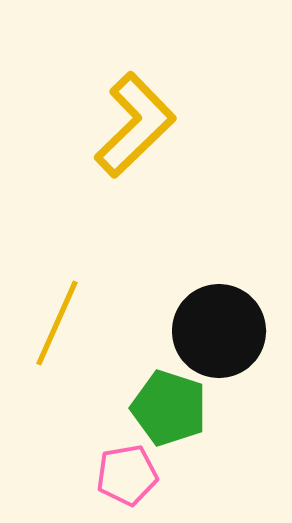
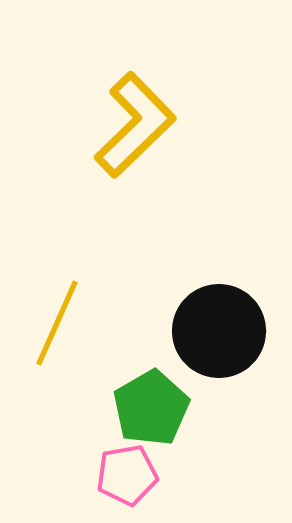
green pentagon: moved 18 px left; rotated 24 degrees clockwise
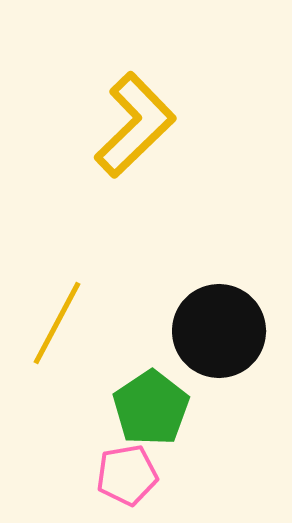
yellow line: rotated 4 degrees clockwise
green pentagon: rotated 4 degrees counterclockwise
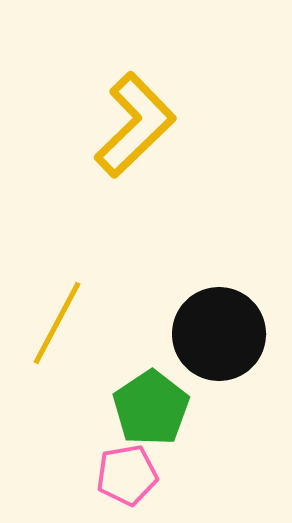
black circle: moved 3 px down
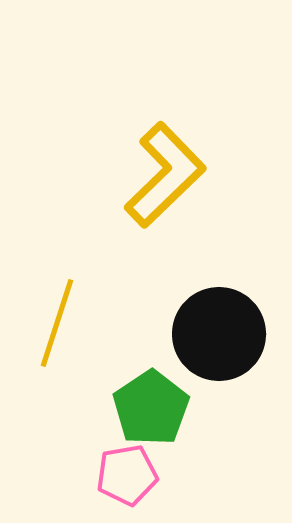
yellow L-shape: moved 30 px right, 50 px down
yellow line: rotated 10 degrees counterclockwise
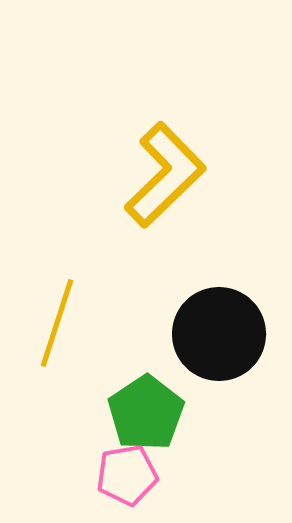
green pentagon: moved 5 px left, 5 px down
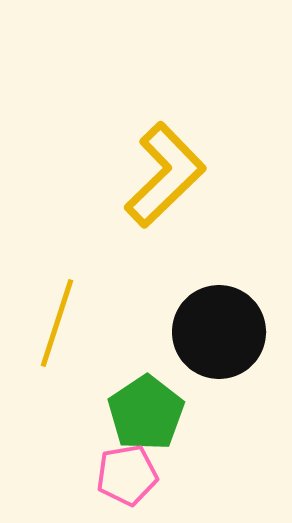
black circle: moved 2 px up
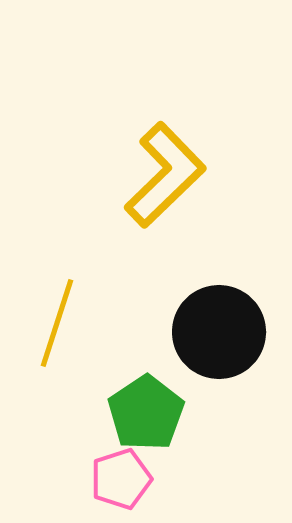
pink pentagon: moved 6 px left, 4 px down; rotated 8 degrees counterclockwise
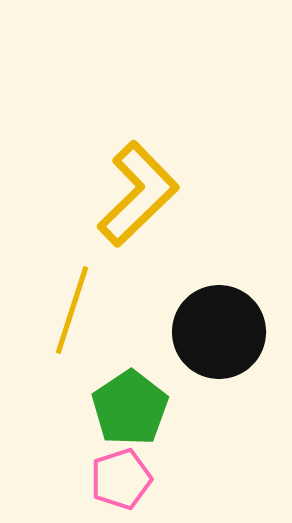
yellow L-shape: moved 27 px left, 19 px down
yellow line: moved 15 px right, 13 px up
green pentagon: moved 16 px left, 5 px up
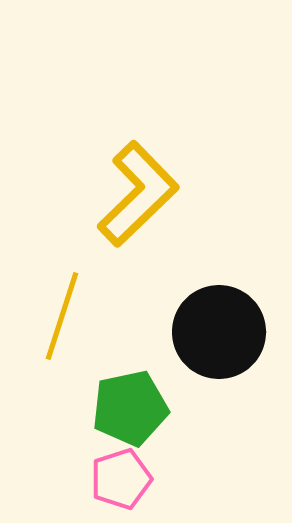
yellow line: moved 10 px left, 6 px down
green pentagon: rotated 22 degrees clockwise
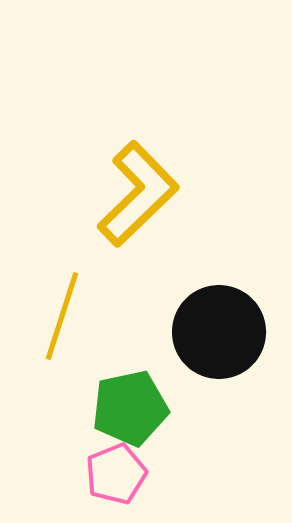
pink pentagon: moved 5 px left, 5 px up; rotated 4 degrees counterclockwise
